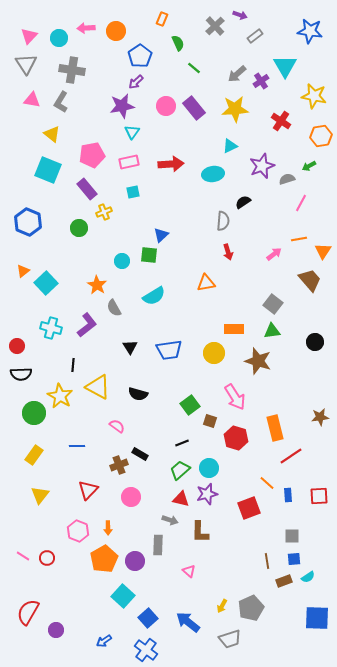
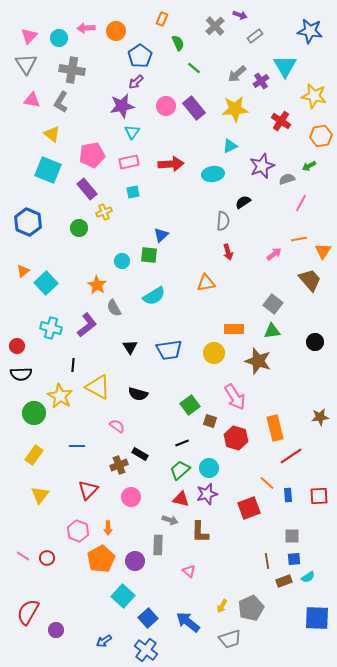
orange pentagon at (104, 559): moved 3 px left
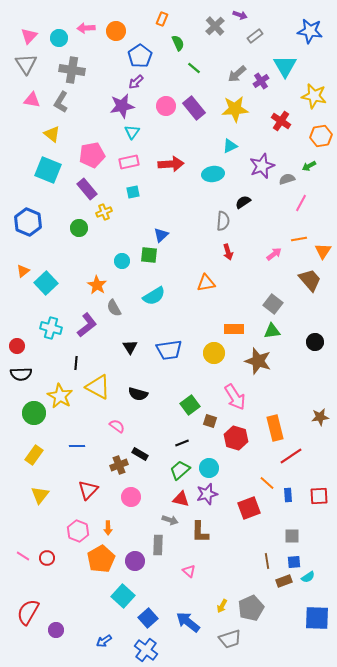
black line at (73, 365): moved 3 px right, 2 px up
blue square at (294, 559): moved 3 px down
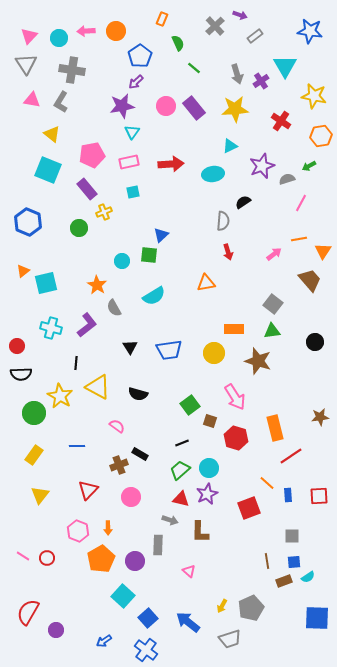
pink arrow at (86, 28): moved 3 px down
gray arrow at (237, 74): rotated 66 degrees counterclockwise
cyan square at (46, 283): rotated 30 degrees clockwise
purple star at (207, 494): rotated 10 degrees counterclockwise
